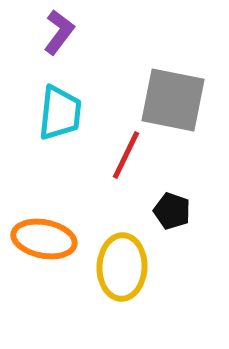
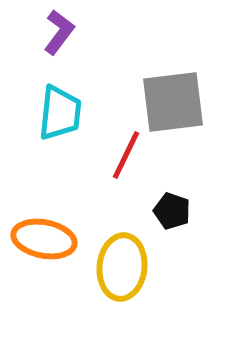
gray square: moved 2 px down; rotated 18 degrees counterclockwise
yellow ellipse: rotated 4 degrees clockwise
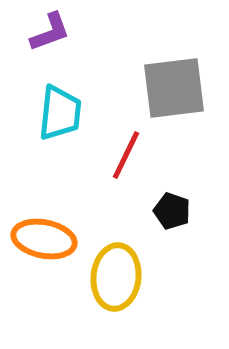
purple L-shape: moved 9 px left; rotated 33 degrees clockwise
gray square: moved 1 px right, 14 px up
yellow ellipse: moved 6 px left, 10 px down
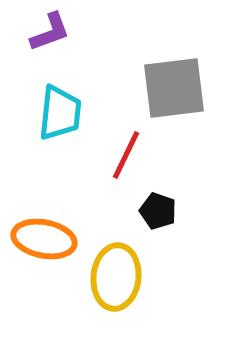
black pentagon: moved 14 px left
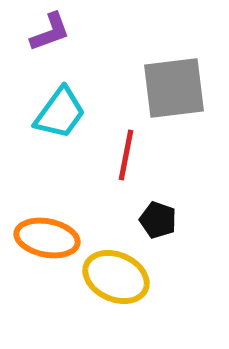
cyan trapezoid: rotated 30 degrees clockwise
red line: rotated 15 degrees counterclockwise
black pentagon: moved 9 px down
orange ellipse: moved 3 px right, 1 px up
yellow ellipse: rotated 72 degrees counterclockwise
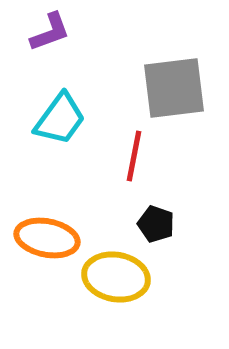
cyan trapezoid: moved 6 px down
red line: moved 8 px right, 1 px down
black pentagon: moved 2 px left, 4 px down
yellow ellipse: rotated 14 degrees counterclockwise
